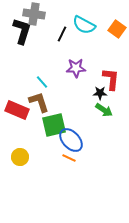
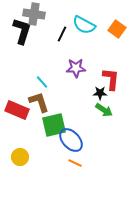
orange line: moved 6 px right, 5 px down
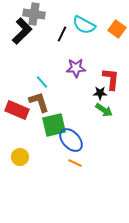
black L-shape: rotated 28 degrees clockwise
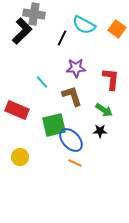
black line: moved 4 px down
black star: moved 38 px down
brown L-shape: moved 33 px right, 6 px up
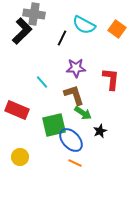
brown L-shape: moved 2 px right, 1 px up
green arrow: moved 21 px left, 3 px down
black star: rotated 24 degrees counterclockwise
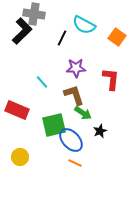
orange square: moved 8 px down
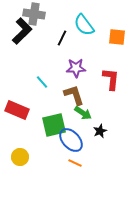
cyan semicircle: rotated 25 degrees clockwise
orange square: rotated 30 degrees counterclockwise
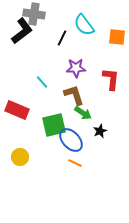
black L-shape: rotated 8 degrees clockwise
